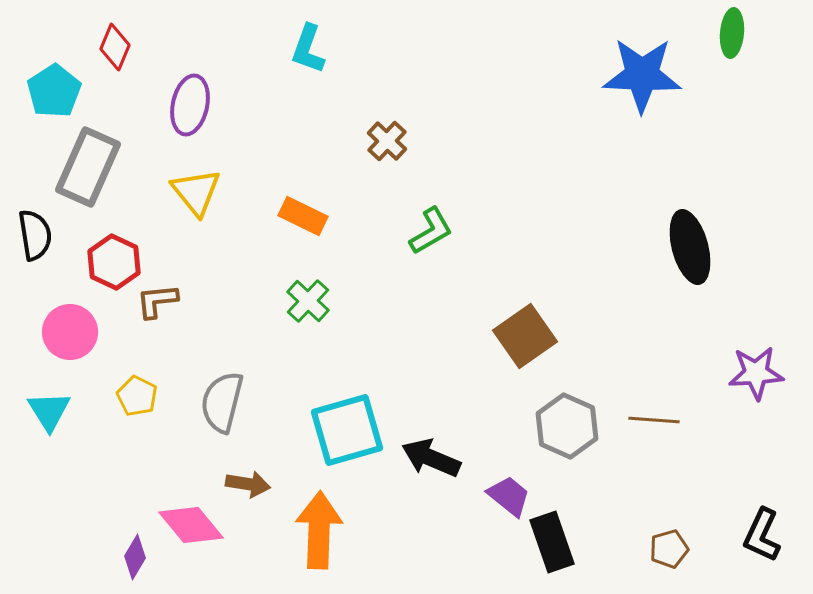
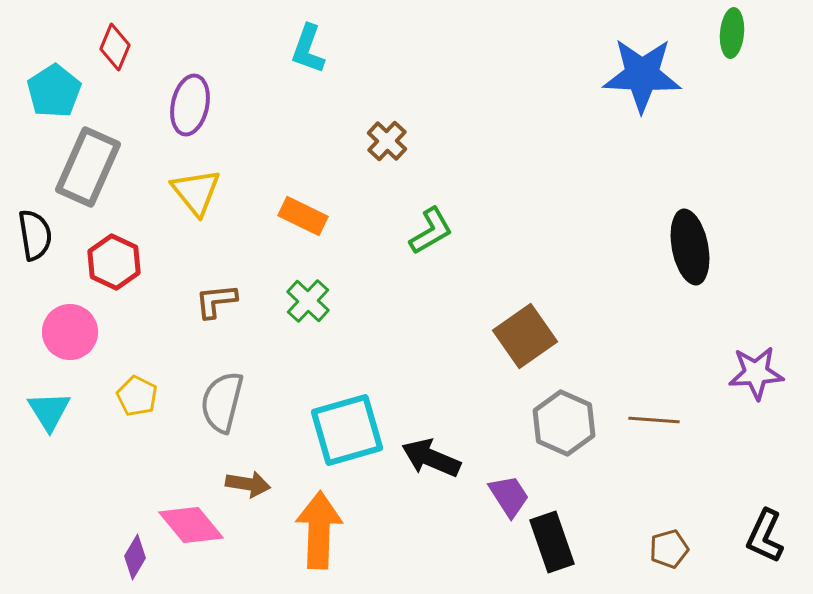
black ellipse: rotated 4 degrees clockwise
brown L-shape: moved 59 px right
gray hexagon: moved 3 px left, 3 px up
purple trapezoid: rotated 18 degrees clockwise
black L-shape: moved 3 px right, 1 px down
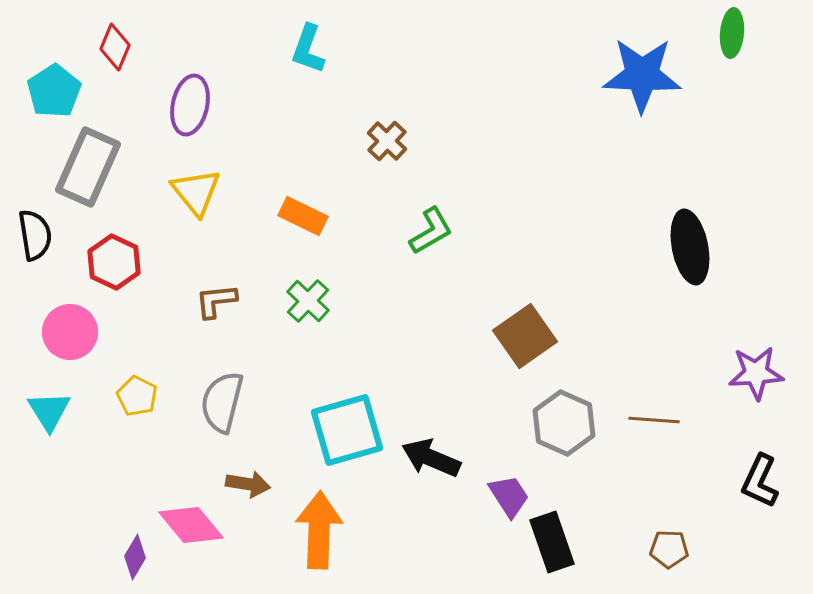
black L-shape: moved 5 px left, 55 px up
brown pentagon: rotated 18 degrees clockwise
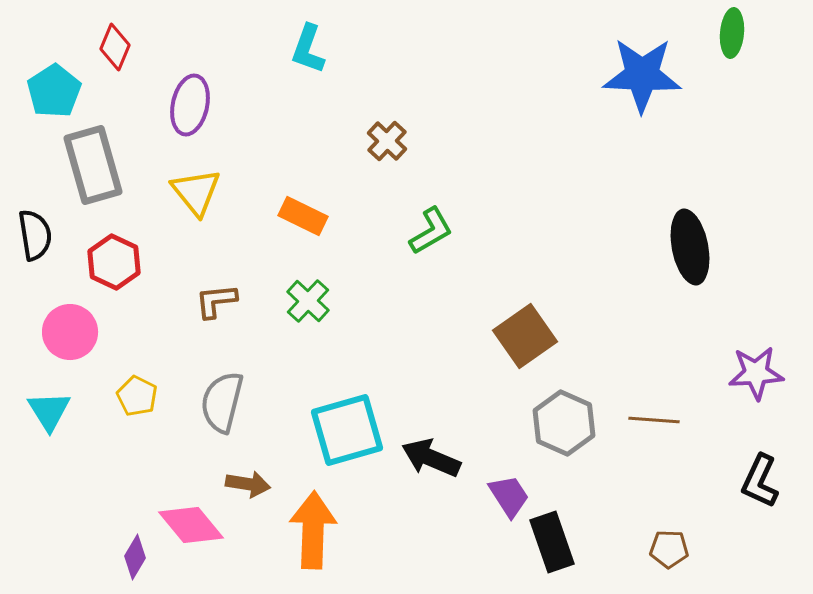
gray rectangle: moved 5 px right, 2 px up; rotated 40 degrees counterclockwise
orange arrow: moved 6 px left
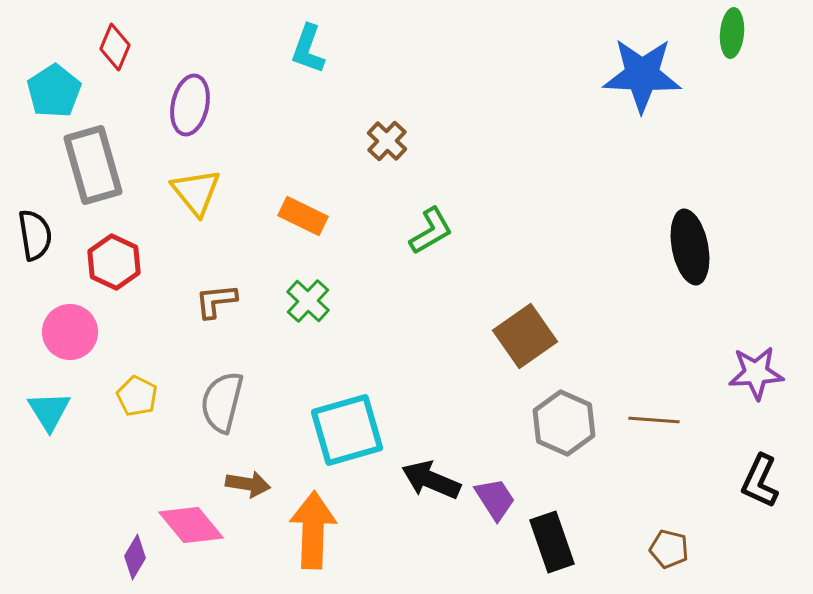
black arrow: moved 22 px down
purple trapezoid: moved 14 px left, 3 px down
brown pentagon: rotated 12 degrees clockwise
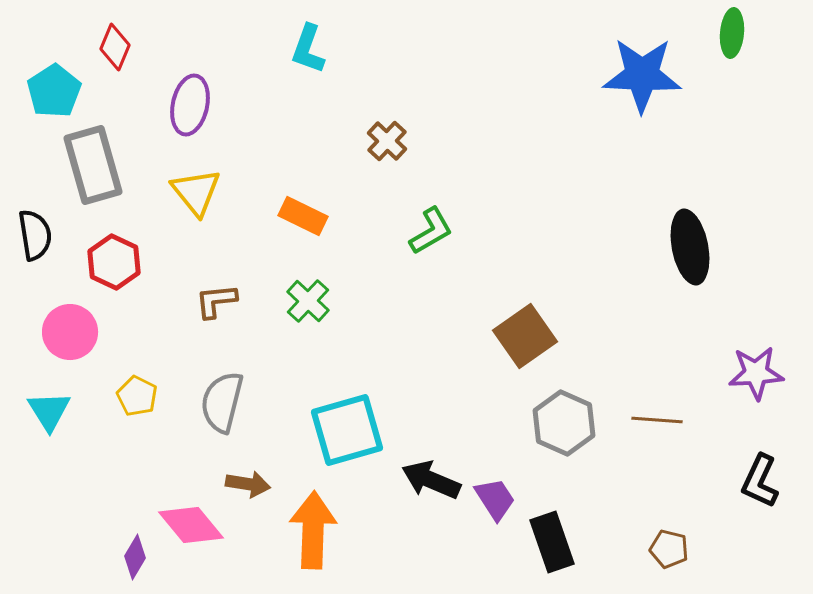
brown line: moved 3 px right
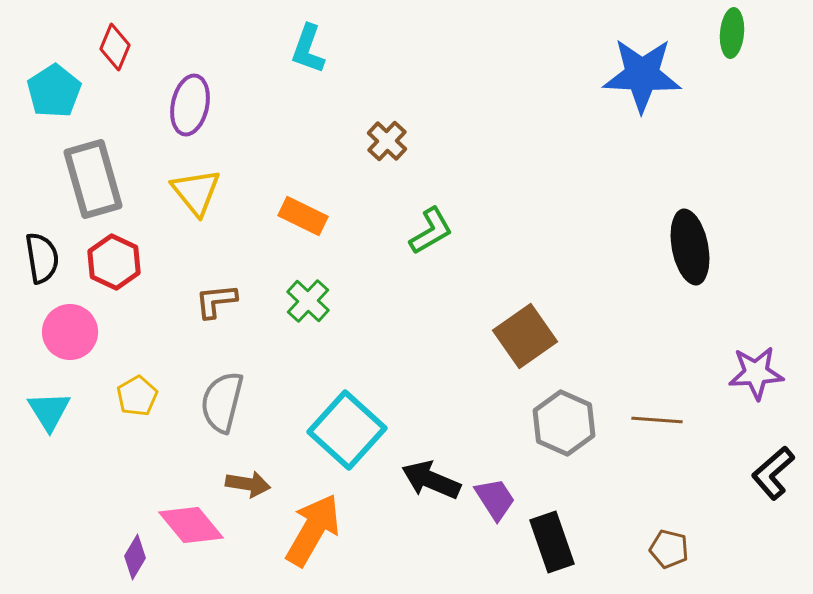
gray rectangle: moved 14 px down
black semicircle: moved 7 px right, 23 px down
yellow pentagon: rotated 15 degrees clockwise
cyan square: rotated 32 degrees counterclockwise
black L-shape: moved 13 px right, 8 px up; rotated 24 degrees clockwise
orange arrow: rotated 28 degrees clockwise
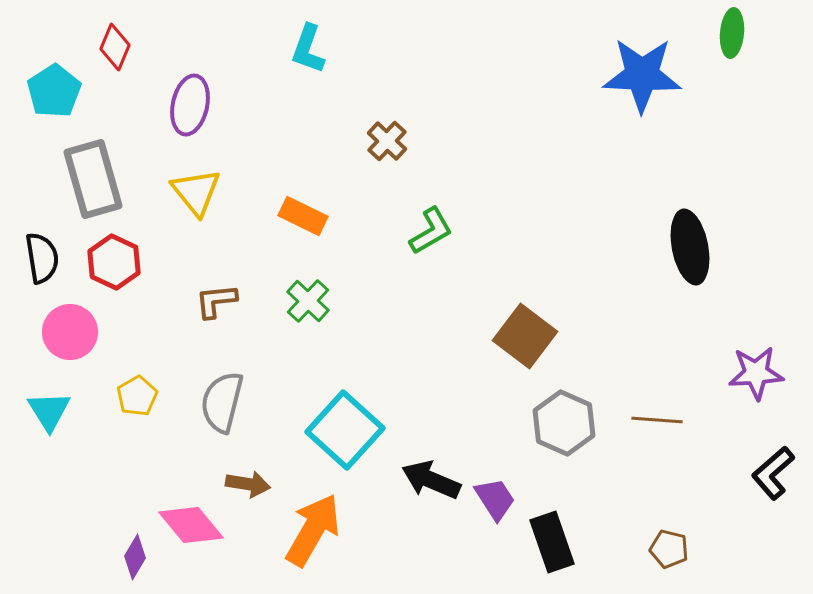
brown square: rotated 18 degrees counterclockwise
cyan square: moved 2 px left
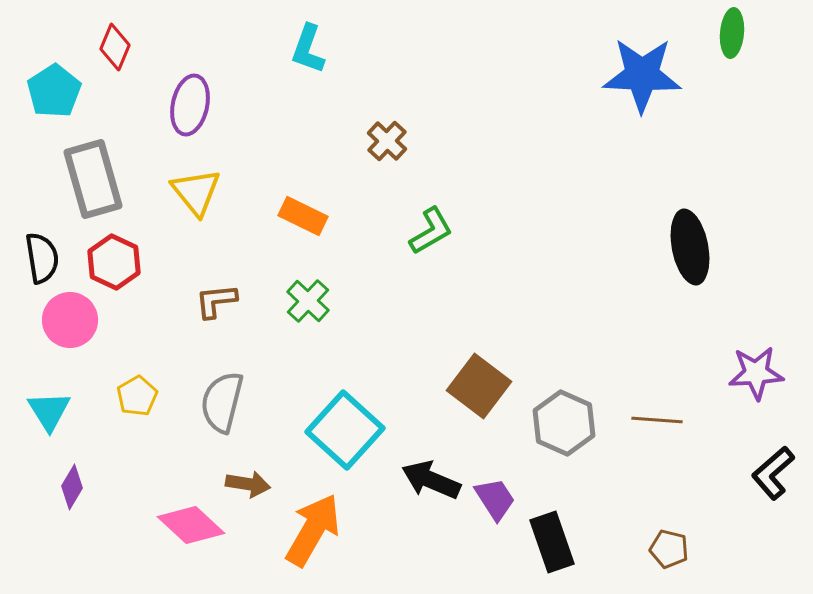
pink circle: moved 12 px up
brown square: moved 46 px left, 50 px down
pink diamond: rotated 8 degrees counterclockwise
purple diamond: moved 63 px left, 70 px up
